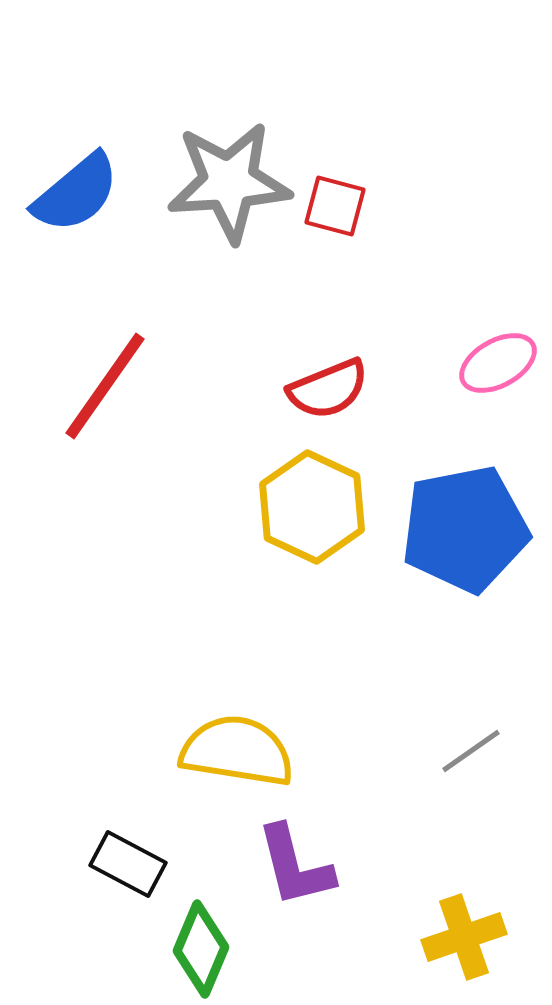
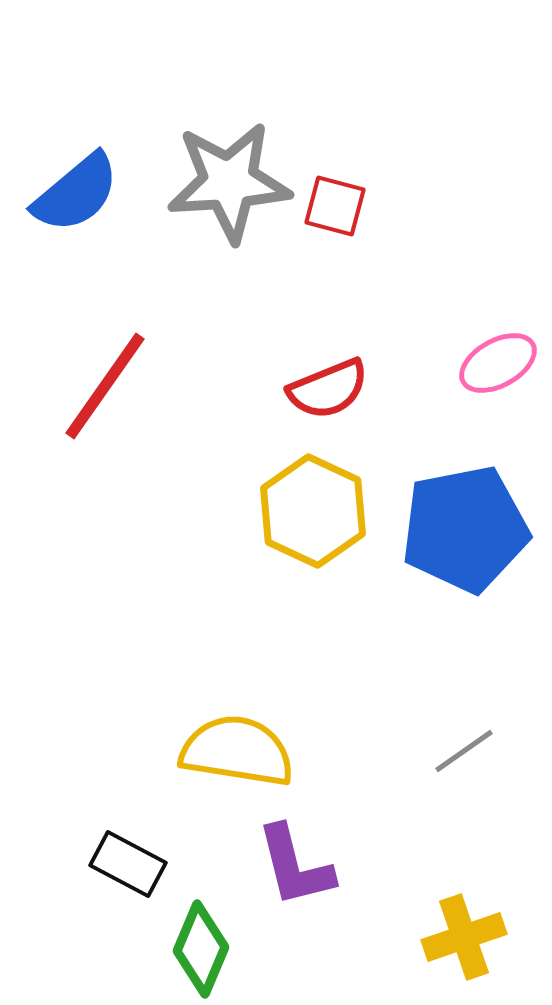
yellow hexagon: moved 1 px right, 4 px down
gray line: moved 7 px left
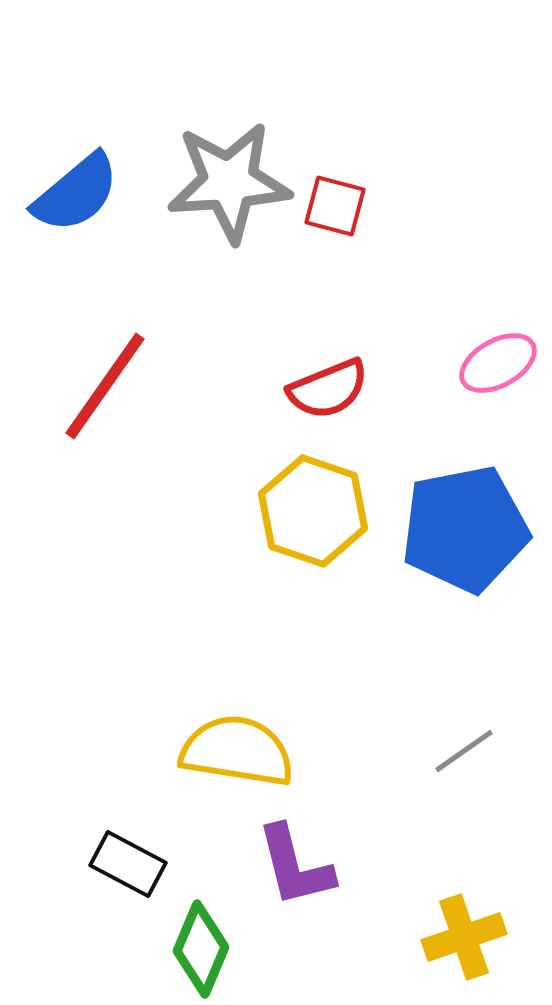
yellow hexagon: rotated 6 degrees counterclockwise
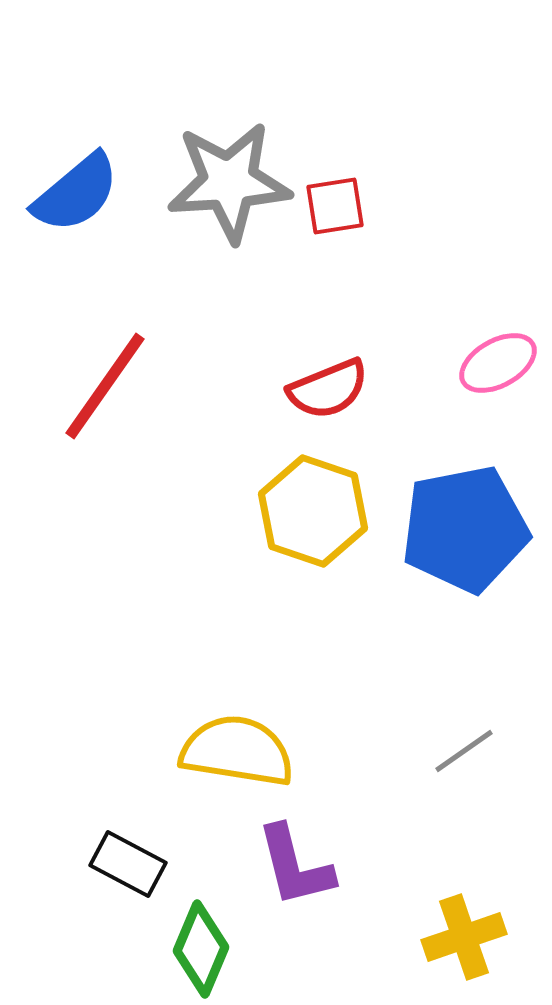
red square: rotated 24 degrees counterclockwise
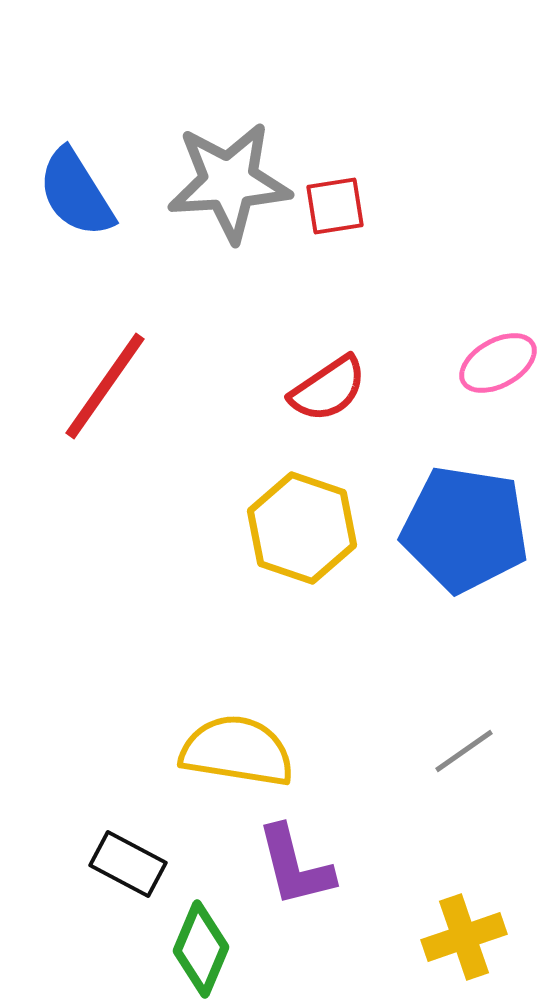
blue semicircle: rotated 98 degrees clockwise
red semicircle: rotated 12 degrees counterclockwise
yellow hexagon: moved 11 px left, 17 px down
blue pentagon: rotated 20 degrees clockwise
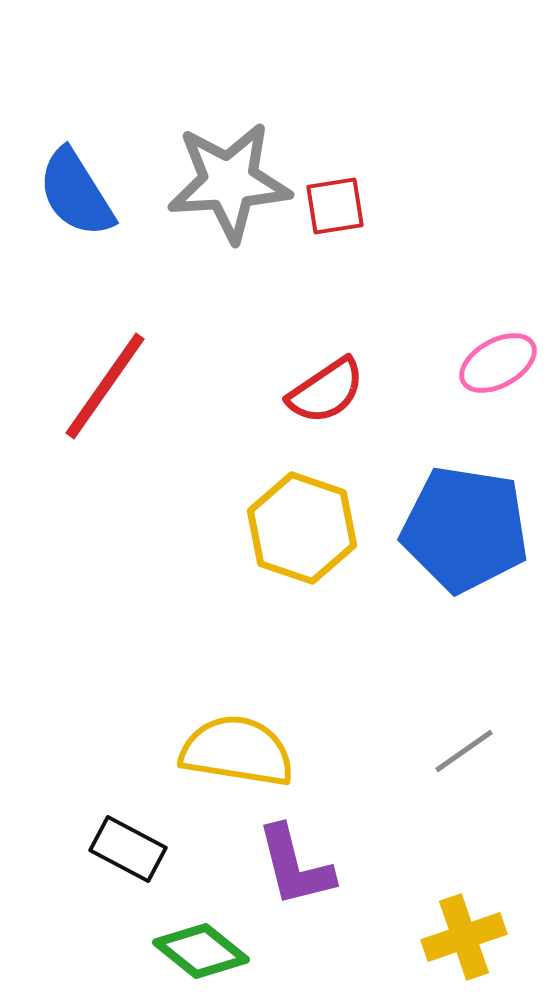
red semicircle: moved 2 px left, 2 px down
black rectangle: moved 15 px up
green diamond: moved 2 px down; rotated 74 degrees counterclockwise
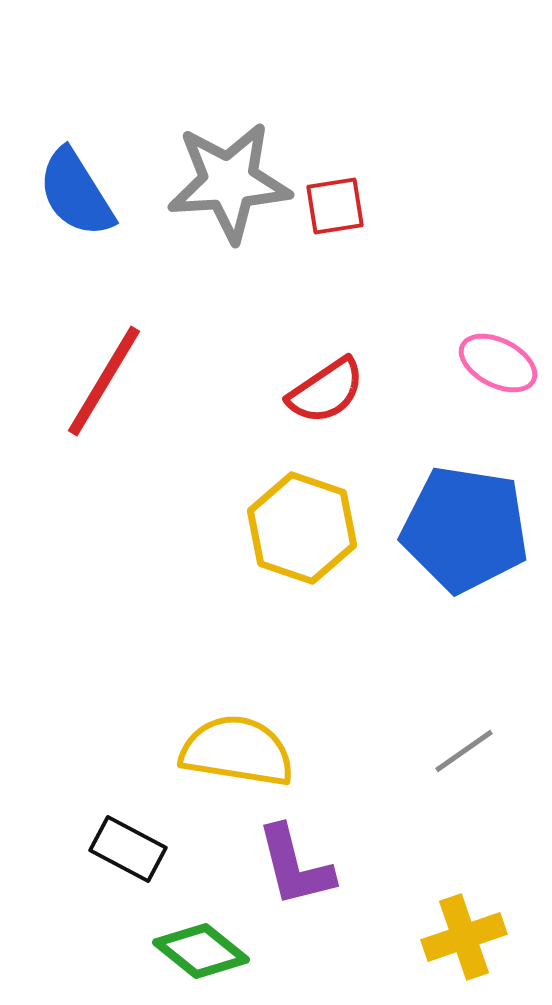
pink ellipse: rotated 56 degrees clockwise
red line: moved 1 px left, 5 px up; rotated 4 degrees counterclockwise
